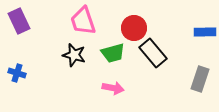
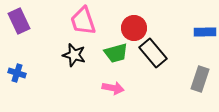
green trapezoid: moved 3 px right
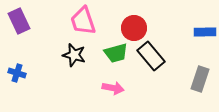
black rectangle: moved 2 px left, 3 px down
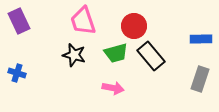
red circle: moved 2 px up
blue rectangle: moved 4 px left, 7 px down
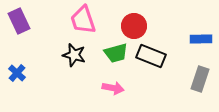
pink trapezoid: moved 1 px up
black rectangle: rotated 28 degrees counterclockwise
blue cross: rotated 24 degrees clockwise
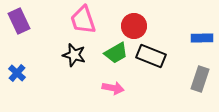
blue rectangle: moved 1 px right, 1 px up
green trapezoid: rotated 15 degrees counterclockwise
